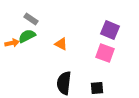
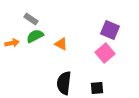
green semicircle: moved 8 px right
pink square: rotated 30 degrees clockwise
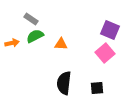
orange triangle: rotated 24 degrees counterclockwise
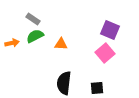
gray rectangle: moved 2 px right
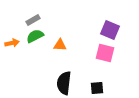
gray rectangle: moved 1 px down; rotated 64 degrees counterclockwise
orange triangle: moved 1 px left, 1 px down
pink square: rotated 36 degrees counterclockwise
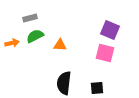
gray rectangle: moved 3 px left, 2 px up; rotated 16 degrees clockwise
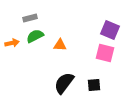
black semicircle: rotated 30 degrees clockwise
black square: moved 3 px left, 3 px up
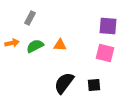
gray rectangle: rotated 48 degrees counterclockwise
purple square: moved 2 px left, 4 px up; rotated 18 degrees counterclockwise
green semicircle: moved 10 px down
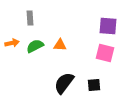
gray rectangle: rotated 32 degrees counterclockwise
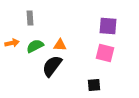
black semicircle: moved 12 px left, 17 px up
